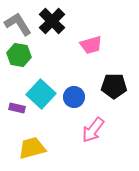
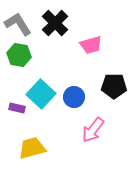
black cross: moved 3 px right, 2 px down
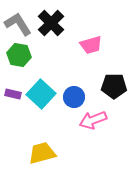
black cross: moved 4 px left
purple rectangle: moved 4 px left, 14 px up
pink arrow: moved 10 px up; rotated 32 degrees clockwise
yellow trapezoid: moved 10 px right, 5 px down
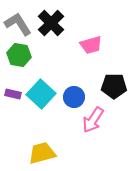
pink arrow: rotated 36 degrees counterclockwise
